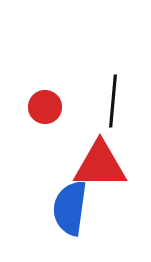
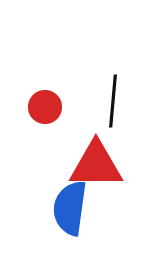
red triangle: moved 4 px left
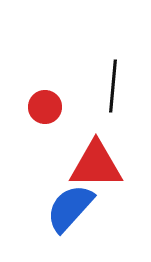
black line: moved 15 px up
blue semicircle: rotated 34 degrees clockwise
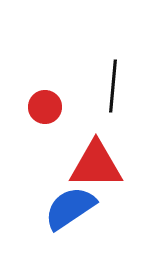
blue semicircle: rotated 14 degrees clockwise
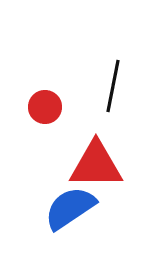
black line: rotated 6 degrees clockwise
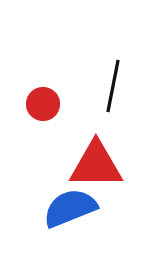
red circle: moved 2 px left, 3 px up
blue semicircle: rotated 12 degrees clockwise
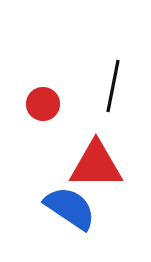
blue semicircle: rotated 56 degrees clockwise
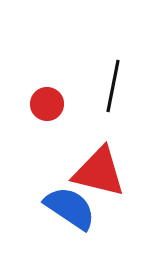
red circle: moved 4 px right
red triangle: moved 3 px right, 7 px down; rotated 14 degrees clockwise
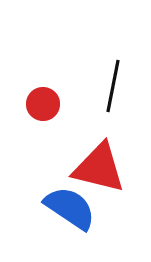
red circle: moved 4 px left
red triangle: moved 4 px up
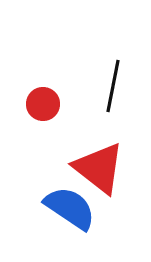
red triangle: rotated 24 degrees clockwise
